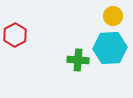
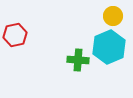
red hexagon: rotated 15 degrees clockwise
cyan hexagon: moved 1 px left, 1 px up; rotated 20 degrees counterclockwise
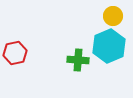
red hexagon: moved 18 px down
cyan hexagon: moved 1 px up
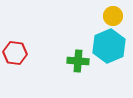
red hexagon: rotated 20 degrees clockwise
green cross: moved 1 px down
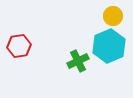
red hexagon: moved 4 px right, 7 px up; rotated 15 degrees counterclockwise
green cross: rotated 30 degrees counterclockwise
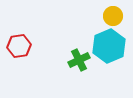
green cross: moved 1 px right, 1 px up
